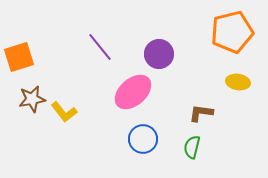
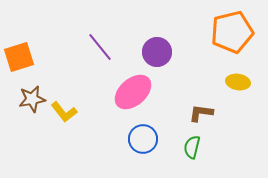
purple circle: moved 2 px left, 2 px up
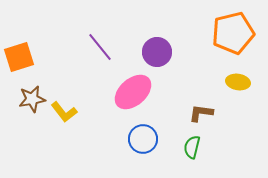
orange pentagon: moved 1 px right, 1 px down
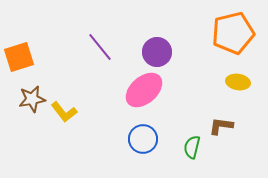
pink ellipse: moved 11 px right, 2 px up
brown L-shape: moved 20 px right, 13 px down
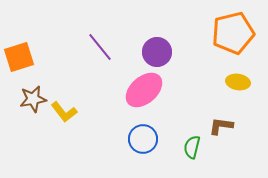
brown star: moved 1 px right
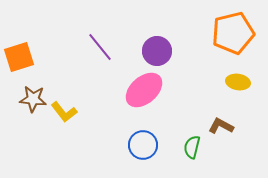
purple circle: moved 1 px up
brown star: rotated 16 degrees clockwise
brown L-shape: rotated 20 degrees clockwise
blue circle: moved 6 px down
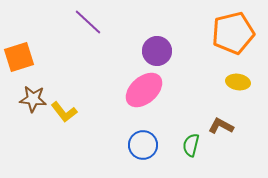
purple line: moved 12 px left, 25 px up; rotated 8 degrees counterclockwise
green semicircle: moved 1 px left, 2 px up
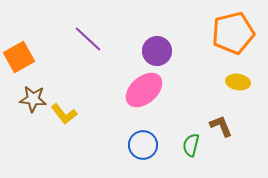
purple line: moved 17 px down
orange square: rotated 12 degrees counterclockwise
yellow L-shape: moved 2 px down
brown L-shape: rotated 40 degrees clockwise
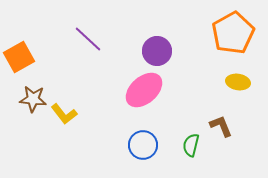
orange pentagon: rotated 15 degrees counterclockwise
